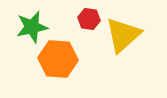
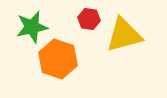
yellow triangle: moved 1 px right; rotated 27 degrees clockwise
orange hexagon: rotated 15 degrees clockwise
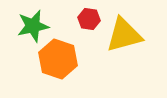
green star: moved 1 px right, 1 px up
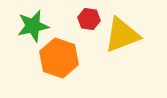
yellow triangle: moved 2 px left; rotated 6 degrees counterclockwise
orange hexagon: moved 1 px right, 1 px up
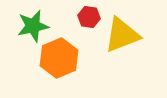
red hexagon: moved 2 px up
orange hexagon: rotated 18 degrees clockwise
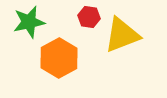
green star: moved 4 px left, 4 px up
orange hexagon: rotated 6 degrees counterclockwise
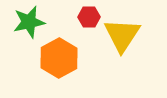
red hexagon: rotated 10 degrees counterclockwise
yellow triangle: rotated 36 degrees counterclockwise
